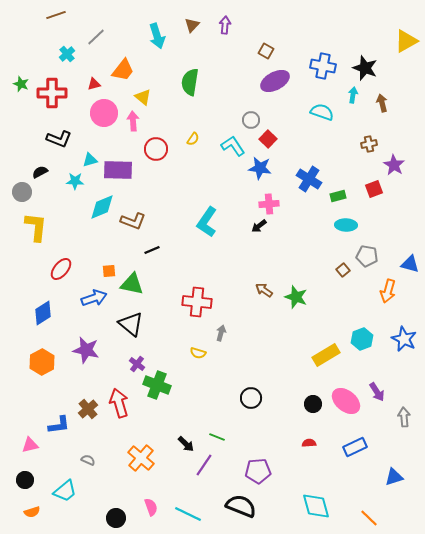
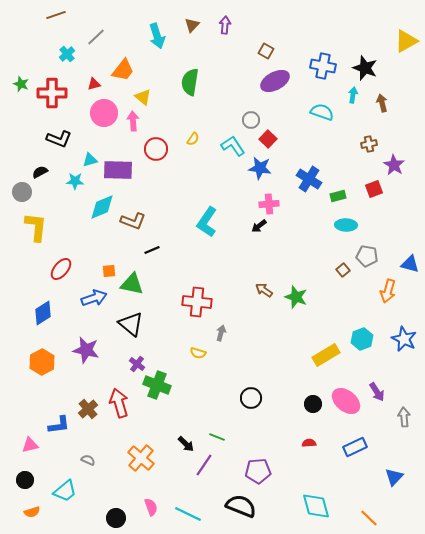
blue triangle at (394, 477): rotated 30 degrees counterclockwise
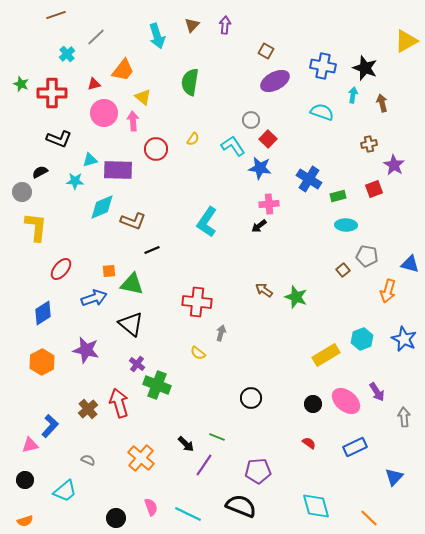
yellow semicircle at (198, 353): rotated 21 degrees clockwise
blue L-shape at (59, 425): moved 9 px left, 1 px down; rotated 40 degrees counterclockwise
red semicircle at (309, 443): rotated 40 degrees clockwise
orange semicircle at (32, 512): moved 7 px left, 9 px down
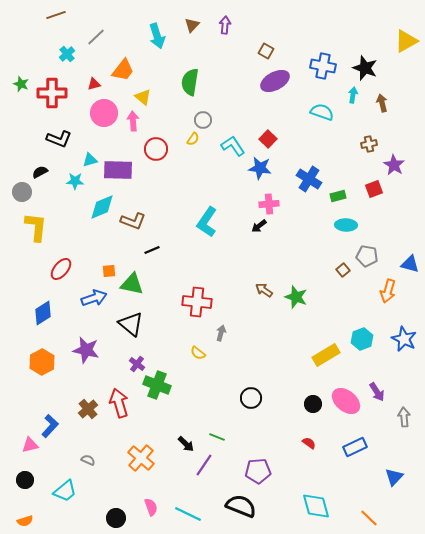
gray circle at (251, 120): moved 48 px left
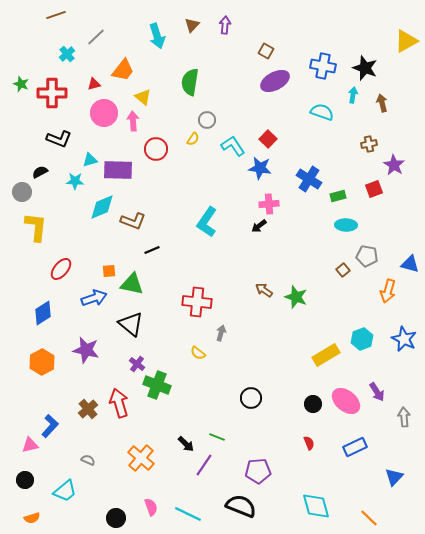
gray circle at (203, 120): moved 4 px right
red semicircle at (309, 443): rotated 32 degrees clockwise
orange semicircle at (25, 521): moved 7 px right, 3 px up
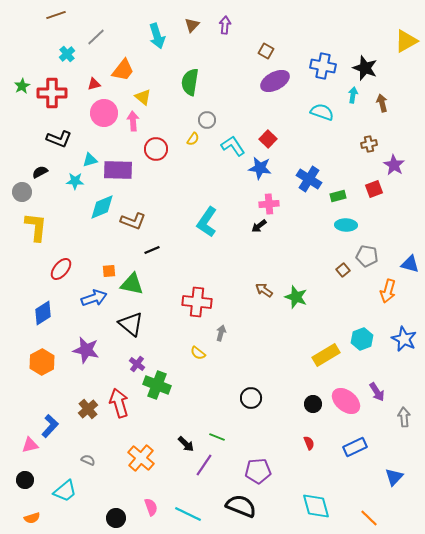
green star at (21, 84): moved 1 px right, 2 px down; rotated 21 degrees clockwise
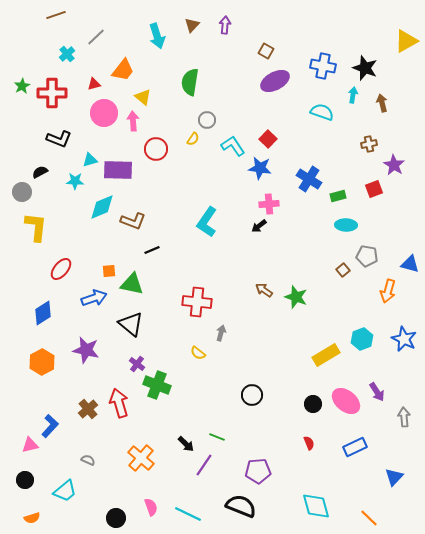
black circle at (251, 398): moved 1 px right, 3 px up
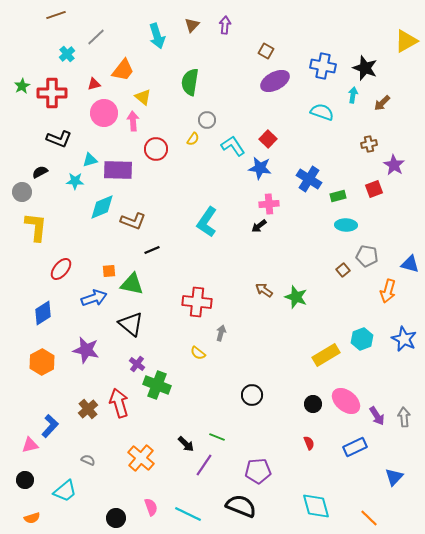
brown arrow at (382, 103): rotated 120 degrees counterclockwise
purple arrow at (377, 392): moved 24 px down
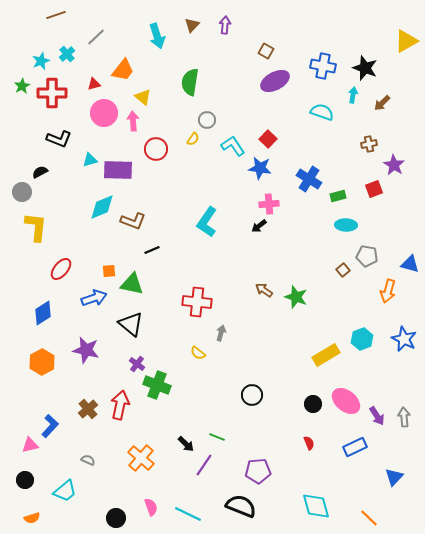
cyan star at (75, 181): moved 34 px left, 120 px up; rotated 24 degrees counterclockwise
red arrow at (119, 403): moved 1 px right, 2 px down; rotated 28 degrees clockwise
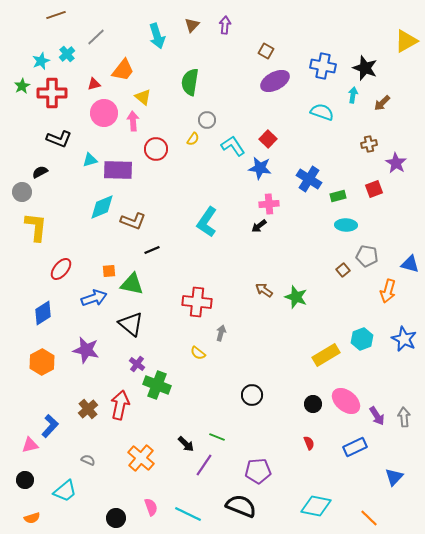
purple star at (394, 165): moved 2 px right, 2 px up
cyan diamond at (316, 506): rotated 64 degrees counterclockwise
